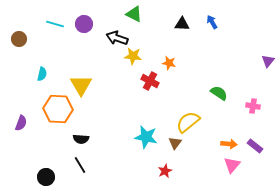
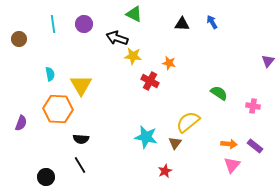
cyan line: moved 2 px left; rotated 66 degrees clockwise
cyan semicircle: moved 8 px right; rotated 24 degrees counterclockwise
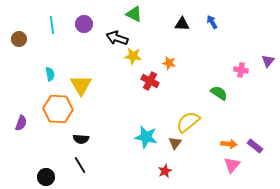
cyan line: moved 1 px left, 1 px down
pink cross: moved 12 px left, 36 px up
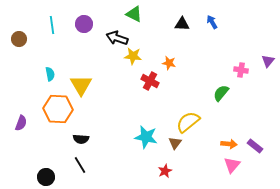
green semicircle: moved 2 px right; rotated 84 degrees counterclockwise
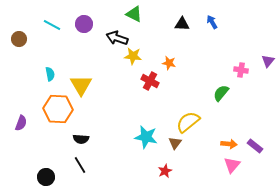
cyan line: rotated 54 degrees counterclockwise
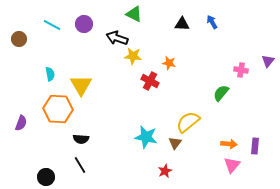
purple rectangle: rotated 56 degrees clockwise
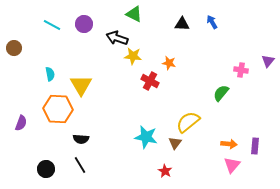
brown circle: moved 5 px left, 9 px down
red star: rotated 16 degrees counterclockwise
black circle: moved 8 px up
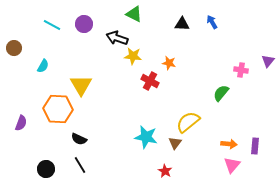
cyan semicircle: moved 7 px left, 8 px up; rotated 40 degrees clockwise
black semicircle: moved 2 px left; rotated 21 degrees clockwise
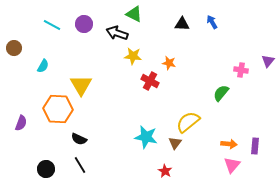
black arrow: moved 5 px up
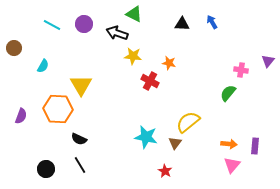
green semicircle: moved 7 px right
purple semicircle: moved 7 px up
